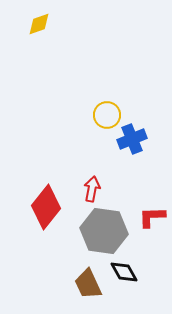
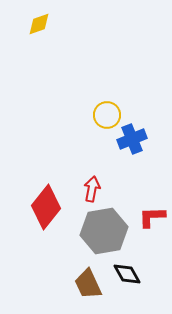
gray hexagon: rotated 18 degrees counterclockwise
black diamond: moved 3 px right, 2 px down
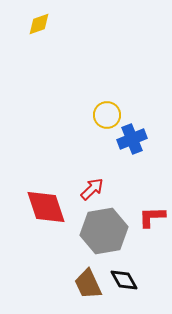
red arrow: rotated 35 degrees clockwise
red diamond: rotated 57 degrees counterclockwise
black diamond: moved 3 px left, 6 px down
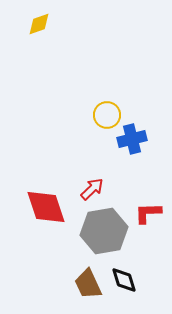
blue cross: rotated 8 degrees clockwise
red L-shape: moved 4 px left, 4 px up
black diamond: rotated 12 degrees clockwise
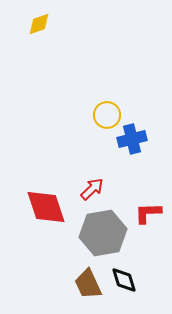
gray hexagon: moved 1 px left, 2 px down
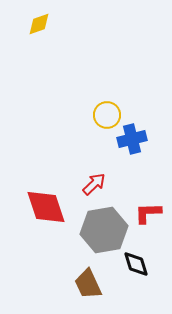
red arrow: moved 2 px right, 5 px up
gray hexagon: moved 1 px right, 3 px up
black diamond: moved 12 px right, 16 px up
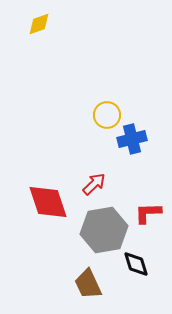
red diamond: moved 2 px right, 5 px up
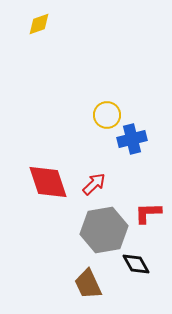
red diamond: moved 20 px up
black diamond: rotated 12 degrees counterclockwise
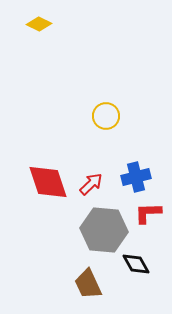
yellow diamond: rotated 45 degrees clockwise
yellow circle: moved 1 px left, 1 px down
blue cross: moved 4 px right, 38 px down
red arrow: moved 3 px left
gray hexagon: rotated 15 degrees clockwise
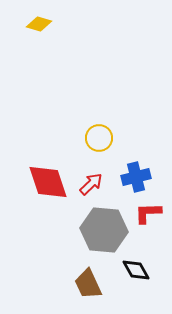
yellow diamond: rotated 10 degrees counterclockwise
yellow circle: moved 7 px left, 22 px down
black diamond: moved 6 px down
